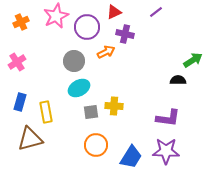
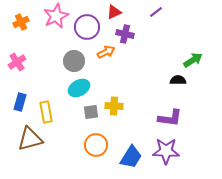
purple L-shape: moved 2 px right
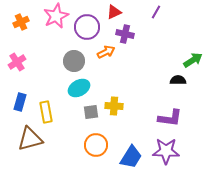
purple line: rotated 24 degrees counterclockwise
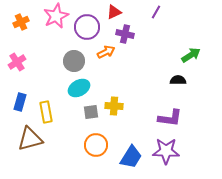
green arrow: moved 2 px left, 5 px up
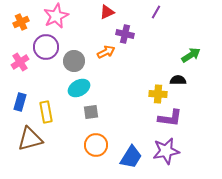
red triangle: moved 7 px left
purple circle: moved 41 px left, 20 px down
pink cross: moved 3 px right
yellow cross: moved 44 px right, 12 px up
purple star: rotated 12 degrees counterclockwise
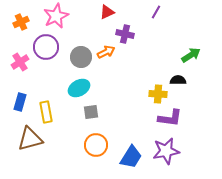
gray circle: moved 7 px right, 4 px up
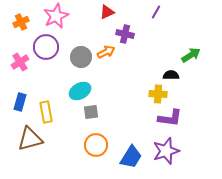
black semicircle: moved 7 px left, 5 px up
cyan ellipse: moved 1 px right, 3 px down
purple star: rotated 8 degrees counterclockwise
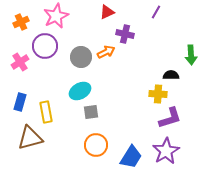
purple circle: moved 1 px left, 1 px up
green arrow: rotated 120 degrees clockwise
purple L-shape: rotated 25 degrees counterclockwise
brown triangle: moved 1 px up
purple star: rotated 12 degrees counterclockwise
